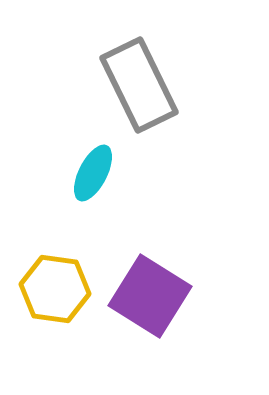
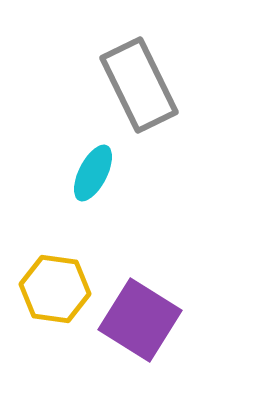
purple square: moved 10 px left, 24 px down
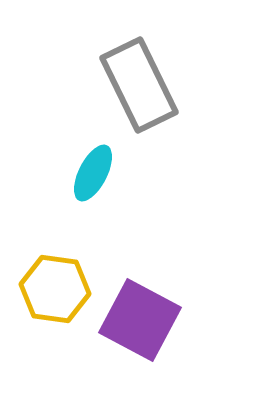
purple square: rotated 4 degrees counterclockwise
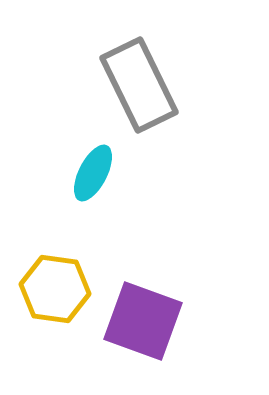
purple square: moved 3 px right, 1 px down; rotated 8 degrees counterclockwise
